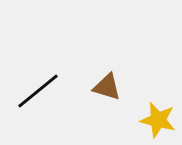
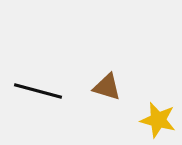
black line: rotated 54 degrees clockwise
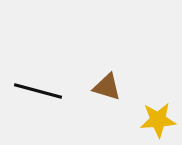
yellow star: rotated 18 degrees counterclockwise
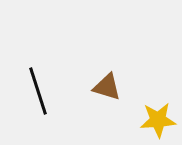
black line: rotated 57 degrees clockwise
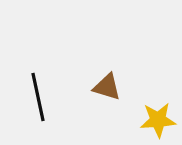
black line: moved 6 px down; rotated 6 degrees clockwise
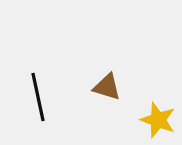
yellow star: rotated 24 degrees clockwise
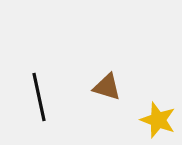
black line: moved 1 px right
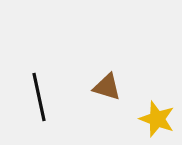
yellow star: moved 1 px left, 1 px up
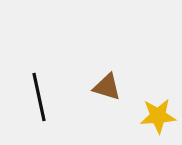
yellow star: moved 1 px right, 3 px up; rotated 24 degrees counterclockwise
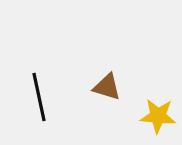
yellow star: rotated 9 degrees clockwise
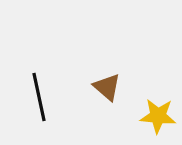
brown triangle: rotated 24 degrees clockwise
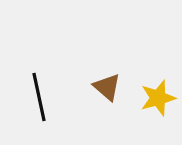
yellow star: moved 18 px up; rotated 21 degrees counterclockwise
